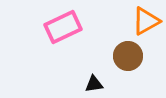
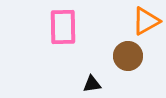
pink rectangle: rotated 66 degrees counterclockwise
black triangle: moved 2 px left
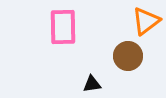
orange triangle: rotated 8 degrees counterclockwise
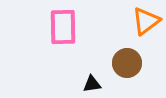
brown circle: moved 1 px left, 7 px down
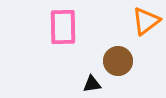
brown circle: moved 9 px left, 2 px up
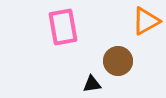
orange triangle: rotated 8 degrees clockwise
pink rectangle: rotated 9 degrees counterclockwise
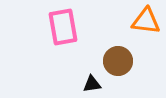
orange triangle: rotated 36 degrees clockwise
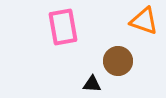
orange triangle: moved 2 px left; rotated 12 degrees clockwise
black triangle: rotated 12 degrees clockwise
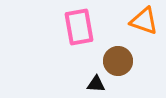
pink rectangle: moved 16 px right
black triangle: moved 4 px right
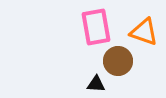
orange triangle: moved 11 px down
pink rectangle: moved 17 px right
